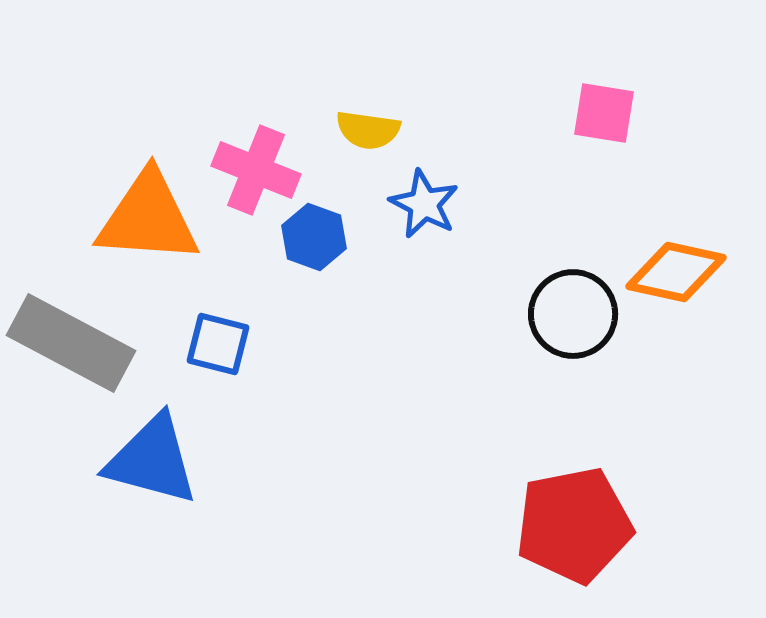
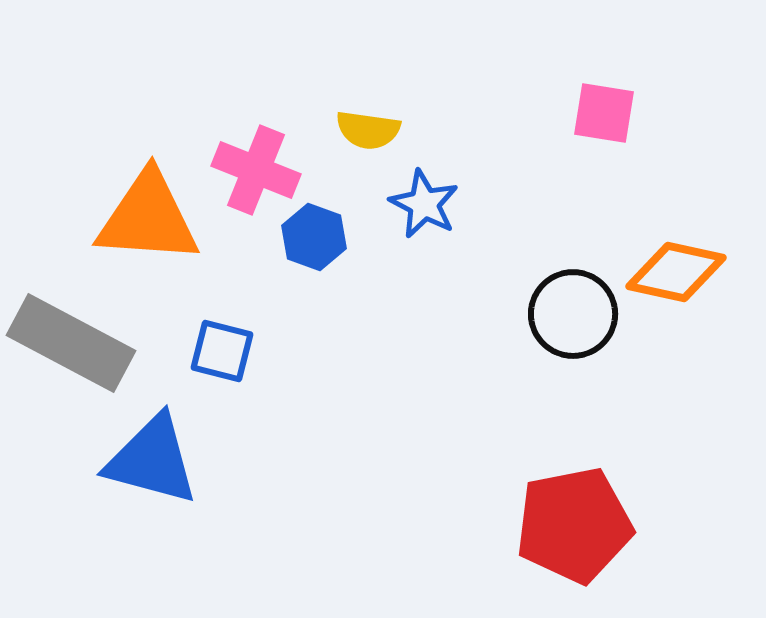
blue square: moved 4 px right, 7 px down
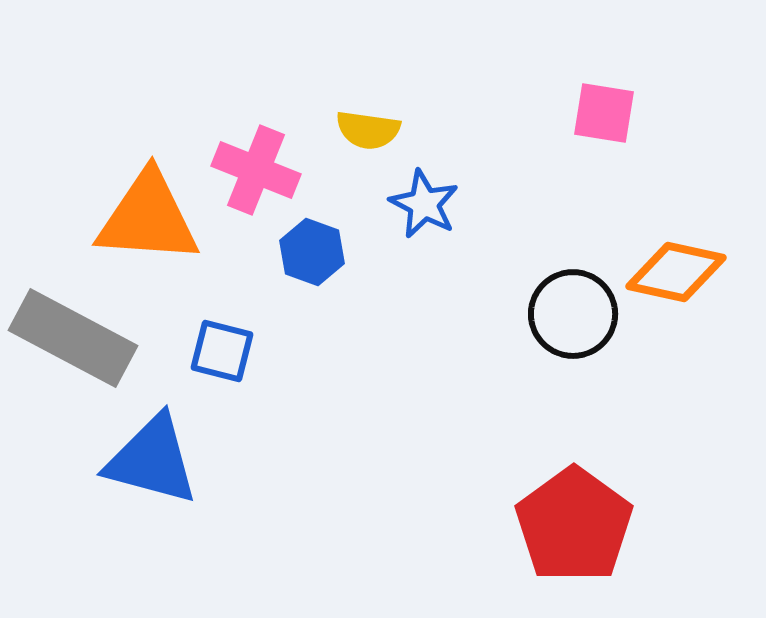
blue hexagon: moved 2 px left, 15 px down
gray rectangle: moved 2 px right, 5 px up
red pentagon: rotated 25 degrees counterclockwise
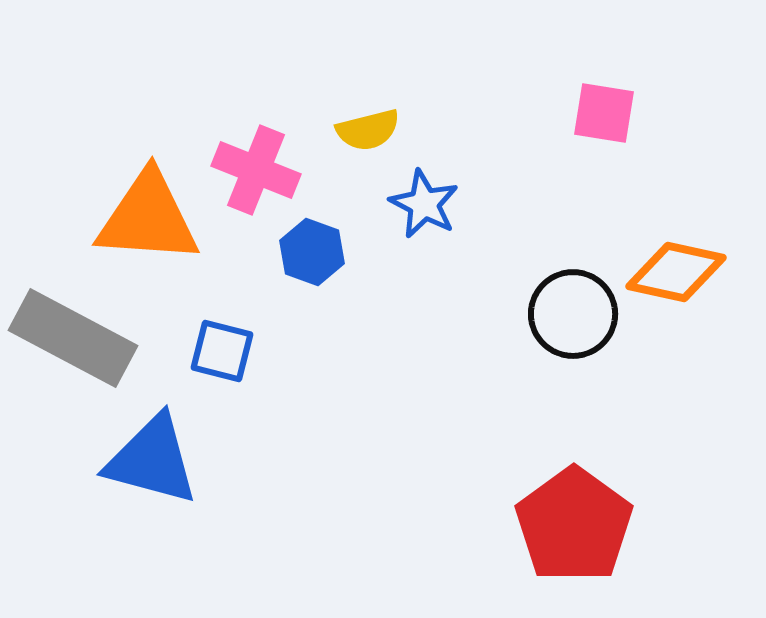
yellow semicircle: rotated 22 degrees counterclockwise
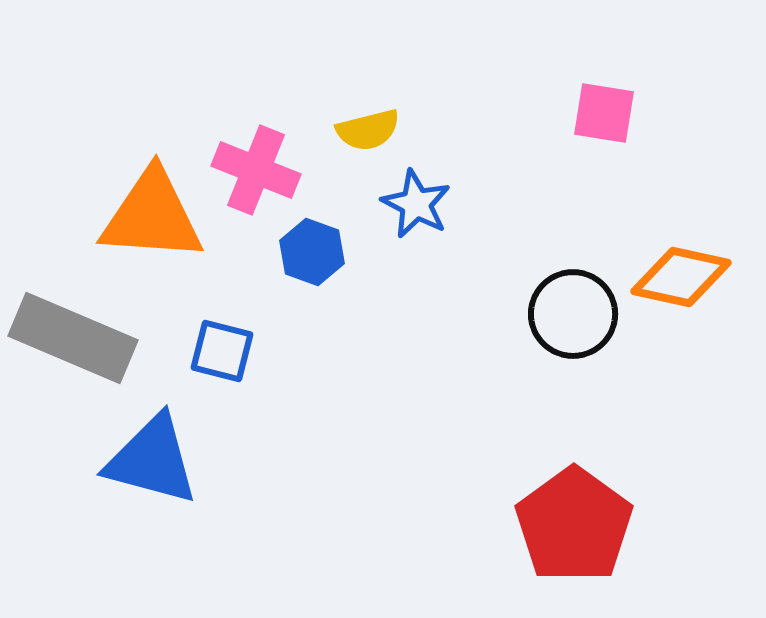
blue star: moved 8 px left
orange triangle: moved 4 px right, 2 px up
orange diamond: moved 5 px right, 5 px down
gray rectangle: rotated 5 degrees counterclockwise
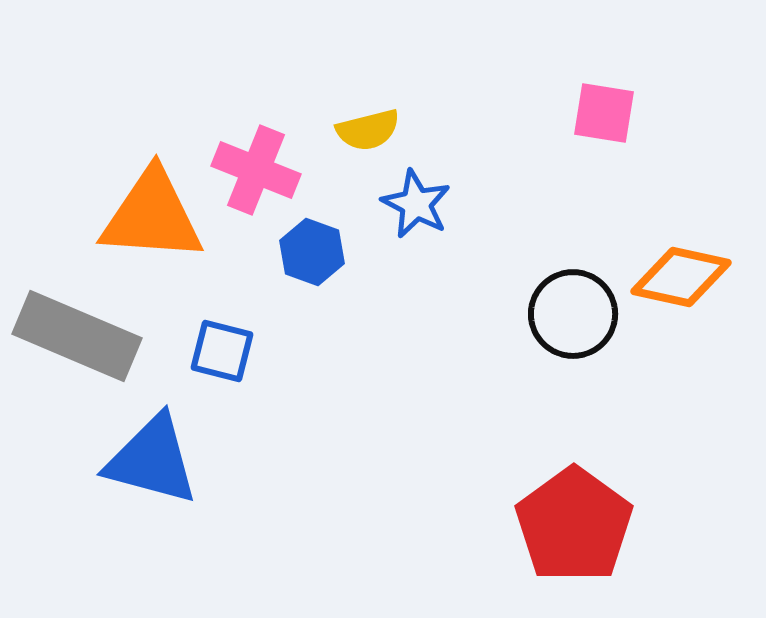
gray rectangle: moved 4 px right, 2 px up
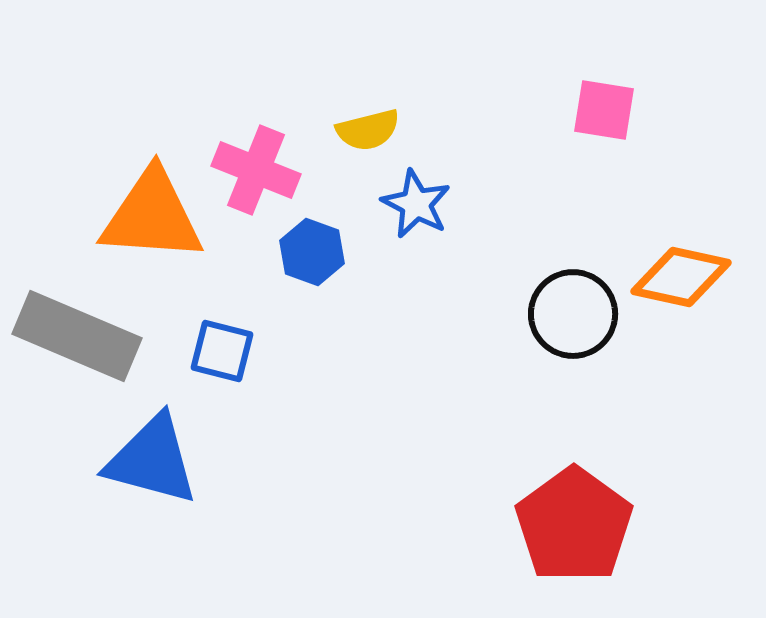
pink square: moved 3 px up
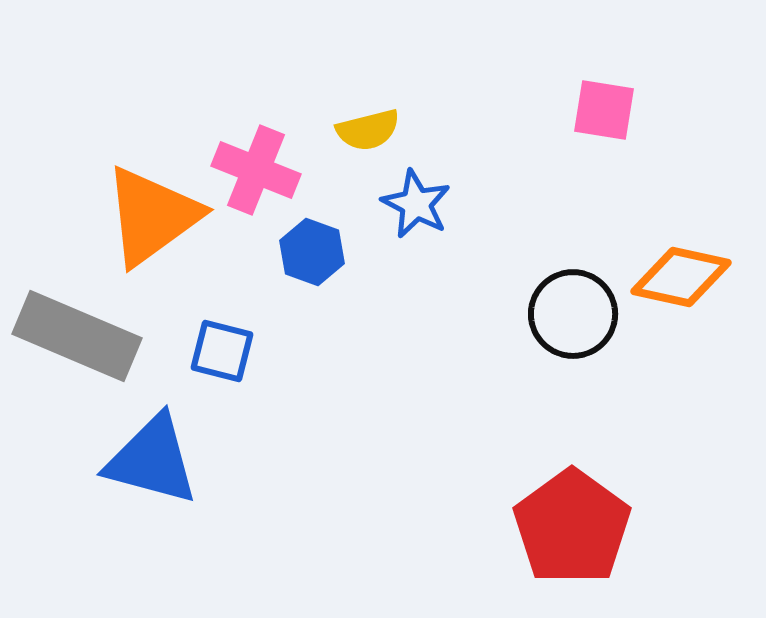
orange triangle: rotated 40 degrees counterclockwise
red pentagon: moved 2 px left, 2 px down
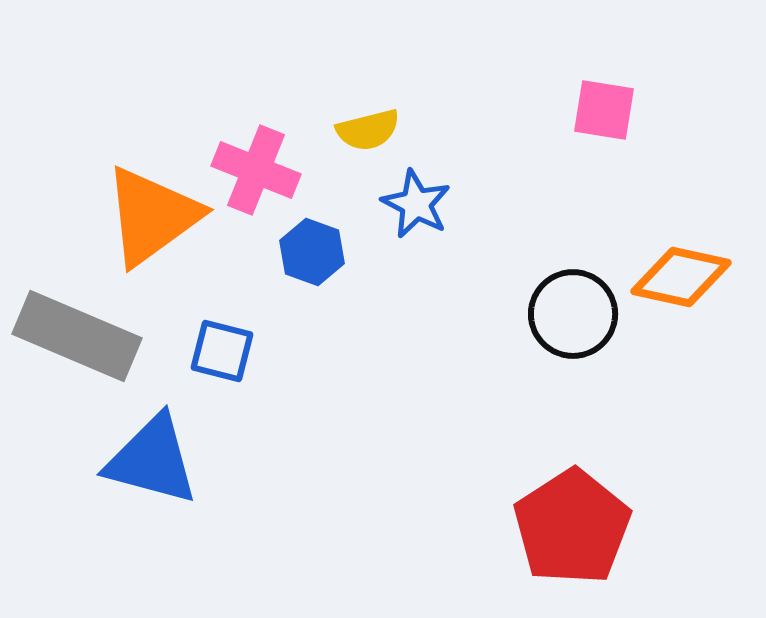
red pentagon: rotated 3 degrees clockwise
